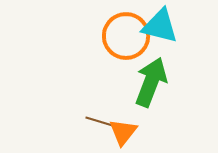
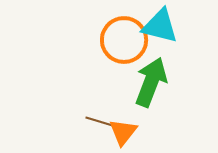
orange circle: moved 2 px left, 4 px down
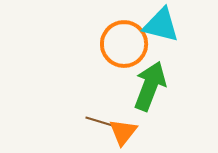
cyan triangle: moved 1 px right, 1 px up
orange circle: moved 4 px down
green arrow: moved 1 px left, 4 px down
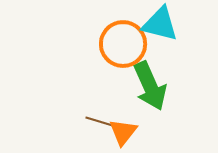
cyan triangle: moved 1 px left, 1 px up
orange circle: moved 1 px left
green arrow: rotated 135 degrees clockwise
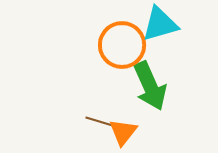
cyan triangle: rotated 30 degrees counterclockwise
orange circle: moved 1 px left, 1 px down
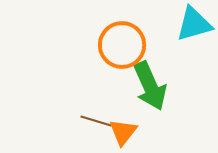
cyan triangle: moved 34 px right
brown line: moved 5 px left, 1 px up
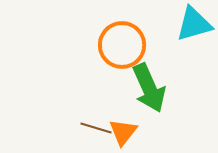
green arrow: moved 1 px left, 2 px down
brown line: moved 7 px down
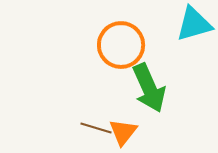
orange circle: moved 1 px left
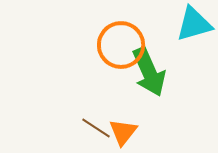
green arrow: moved 16 px up
brown line: rotated 16 degrees clockwise
